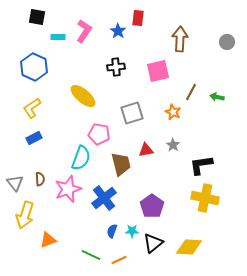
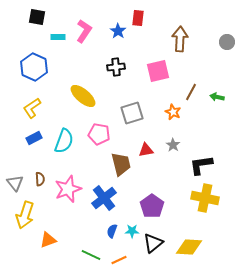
cyan semicircle: moved 17 px left, 17 px up
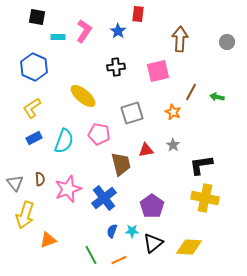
red rectangle: moved 4 px up
green line: rotated 36 degrees clockwise
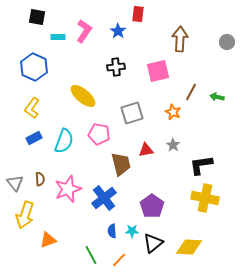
yellow L-shape: rotated 20 degrees counterclockwise
blue semicircle: rotated 24 degrees counterclockwise
orange line: rotated 21 degrees counterclockwise
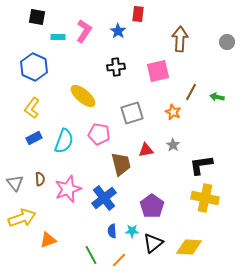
yellow arrow: moved 3 px left, 3 px down; rotated 128 degrees counterclockwise
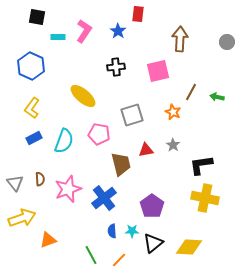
blue hexagon: moved 3 px left, 1 px up
gray square: moved 2 px down
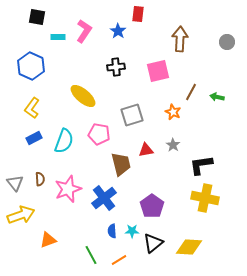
yellow arrow: moved 1 px left, 3 px up
orange line: rotated 14 degrees clockwise
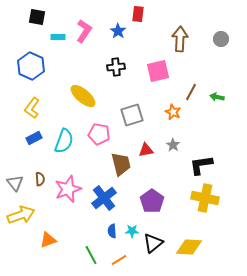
gray circle: moved 6 px left, 3 px up
purple pentagon: moved 5 px up
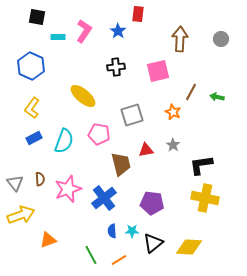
purple pentagon: moved 2 px down; rotated 30 degrees counterclockwise
